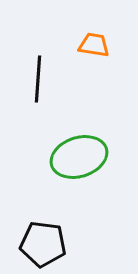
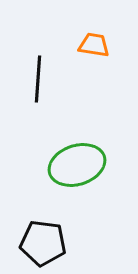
green ellipse: moved 2 px left, 8 px down
black pentagon: moved 1 px up
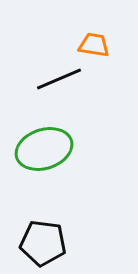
black line: moved 21 px right; rotated 63 degrees clockwise
green ellipse: moved 33 px left, 16 px up
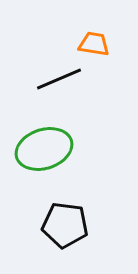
orange trapezoid: moved 1 px up
black pentagon: moved 22 px right, 18 px up
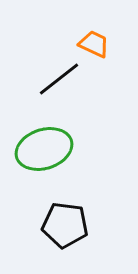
orange trapezoid: rotated 16 degrees clockwise
black line: rotated 15 degrees counterclockwise
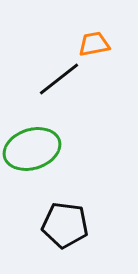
orange trapezoid: rotated 36 degrees counterclockwise
green ellipse: moved 12 px left
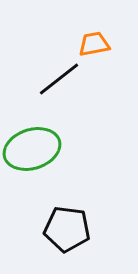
black pentagon: moved 2 px right, 4 px down
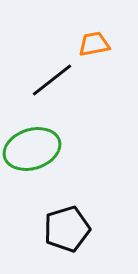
black line: moved 7 px left, 1 px down
black pentagon: rotated 24 degrees counterclockwise
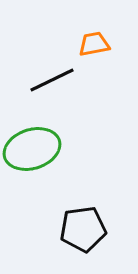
black line: rotated 12 degrees clockwise
black pentagon: moved 16 px right; rotated 9 degrees clockwise
